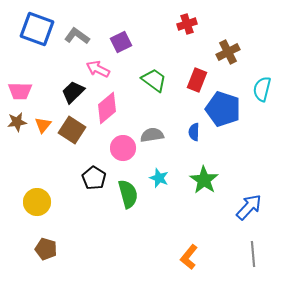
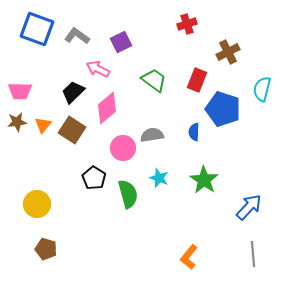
yellow circle: moved 2 px down
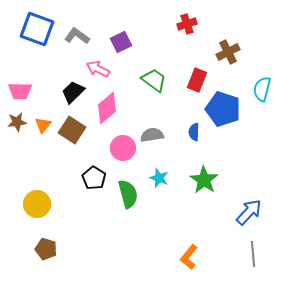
blue arrow: moved 5 px down
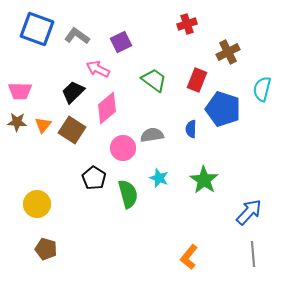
brown star: rotated 12 degrees clockwise
blue semicircle: moved 3 px left, 3 px up
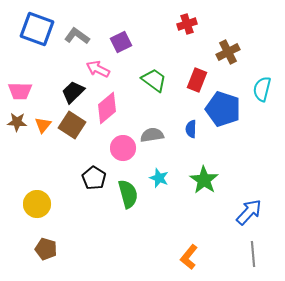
brown square: moved 5 px up
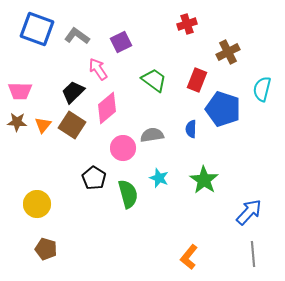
pink arrow: rotated 30 degrees clockwise
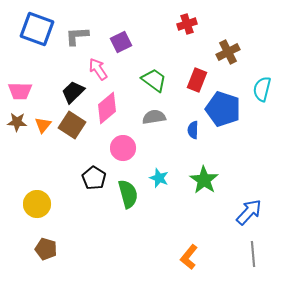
gray L-shape: rotated 40 degrees counterclockwise
blue semicircle: moved 2 px right, 1 px down
gray semicircle: moved 2 px right, 18 px up
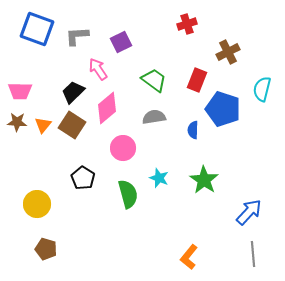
black pentagon: moved 11 px left
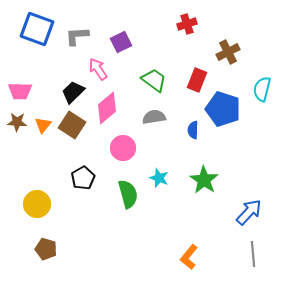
black pentagon: rotated 10 degrees clockwise
